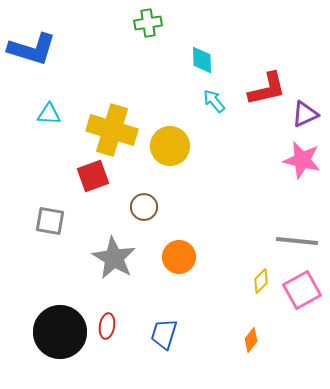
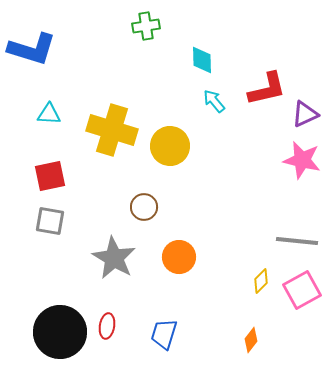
green cross: moved 2 px left, 3 px down
red square: moved 43 px left; rotated 8 degrees clockwise
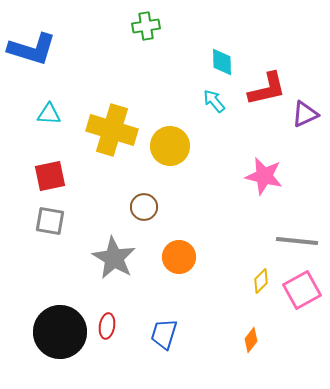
cyan diamond: moved 20 px right, 2 px down
pink star: moved 38 px left, 16 px down
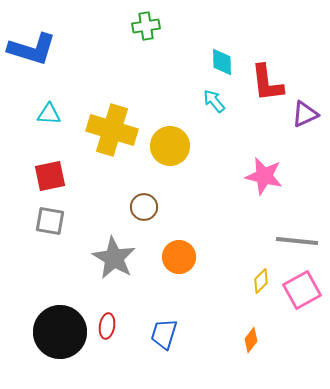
red L-shape: moved 6 px up; rotated 96 degrees clockwise
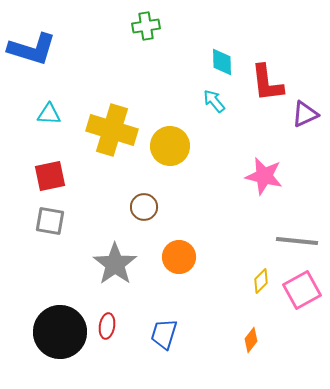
gray star: moved 1 px right, 6 px down; rotated 6 degrees clockwise
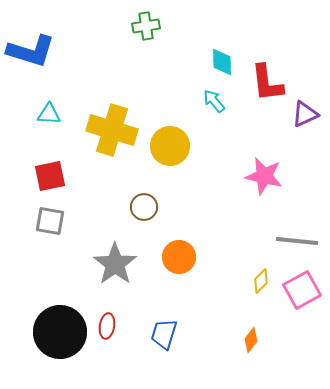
blue L-shape: moved 1 px left, 2 px down
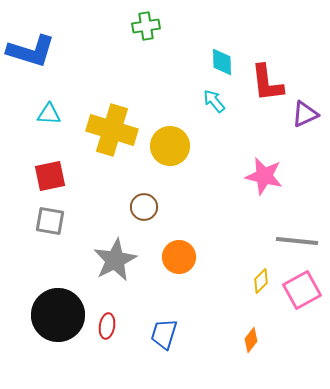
gray star: moved 4 px up; rotated 9 degrees clockwise
black circle: moved 2 px left, 17 px up
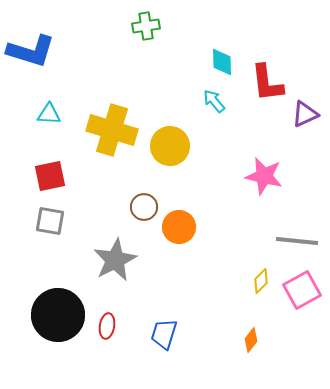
orange circle: moved 30 px up
